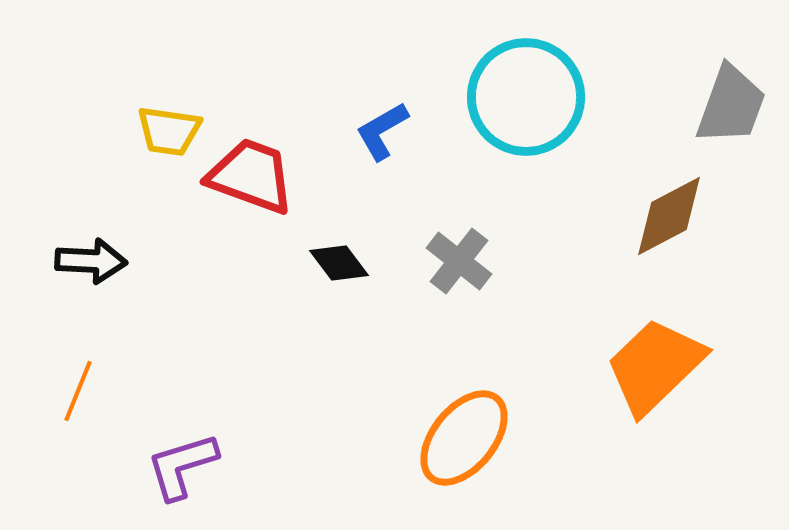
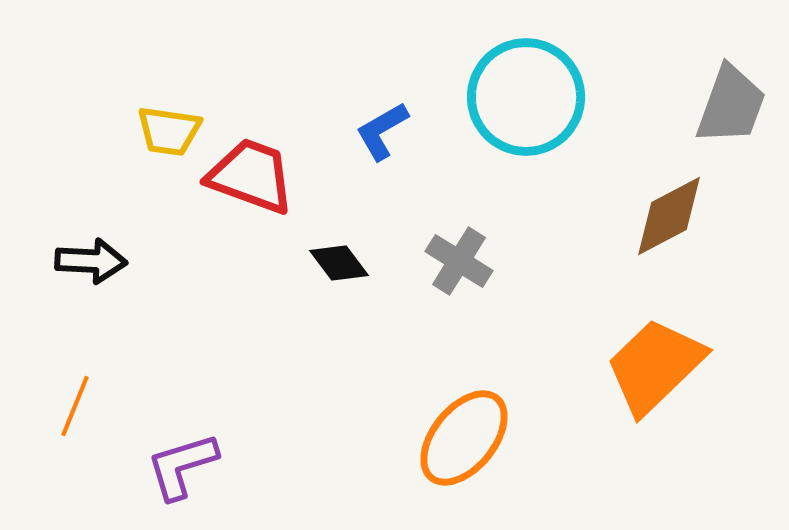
gray cross: rotated 6 degrees counterclockwise
orange line: moved 3 px left, 15 px down
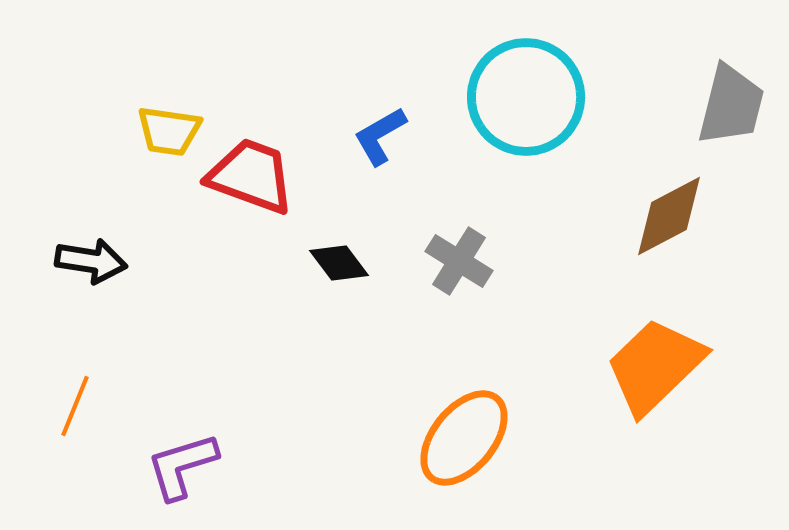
gray trapezoid: rotated 6 degrees counterclockwise
blue L-shape: moved 2 px left, 5 px down
black arrow: rotated 6 degrees clockwise
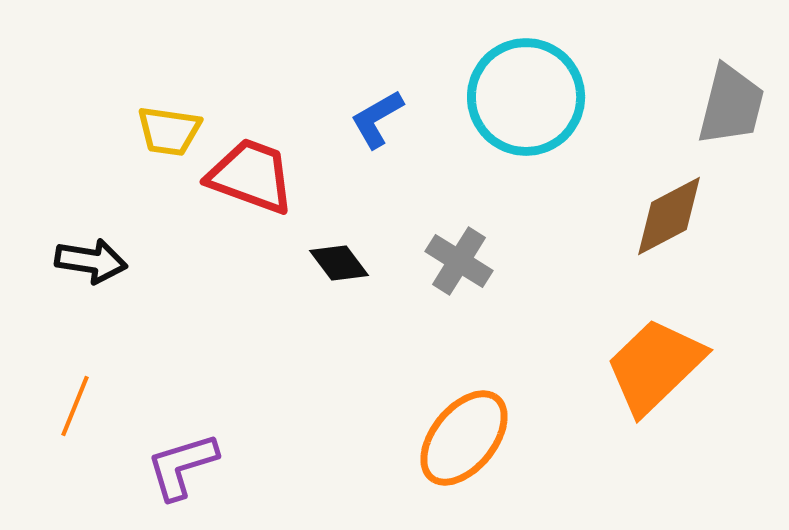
blue L-shape: moved 3 px left, 17 px up
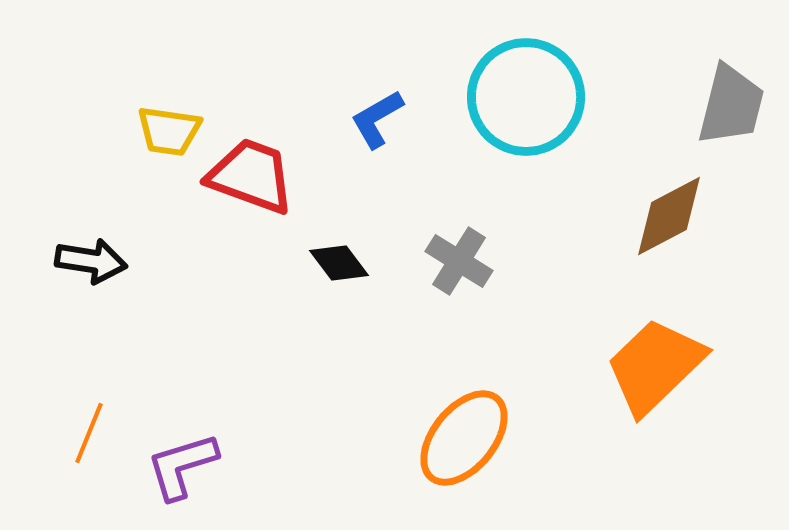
orange line: moved 14 px right, 27 px down
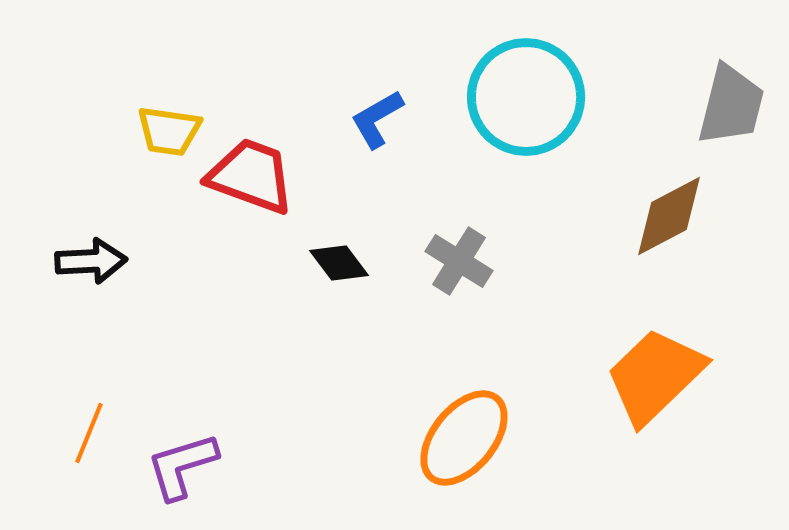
black arrow: rotated 12 degrees counterclockwise
orange trapezoid: moved 10 px down
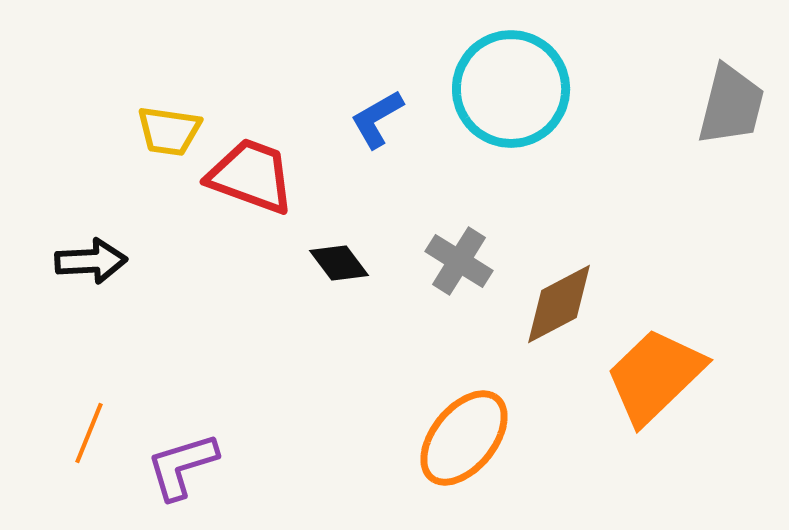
cyan circle: moved 15 px left, 8 px up
brown diamond: moved 110 px left, 88 px down
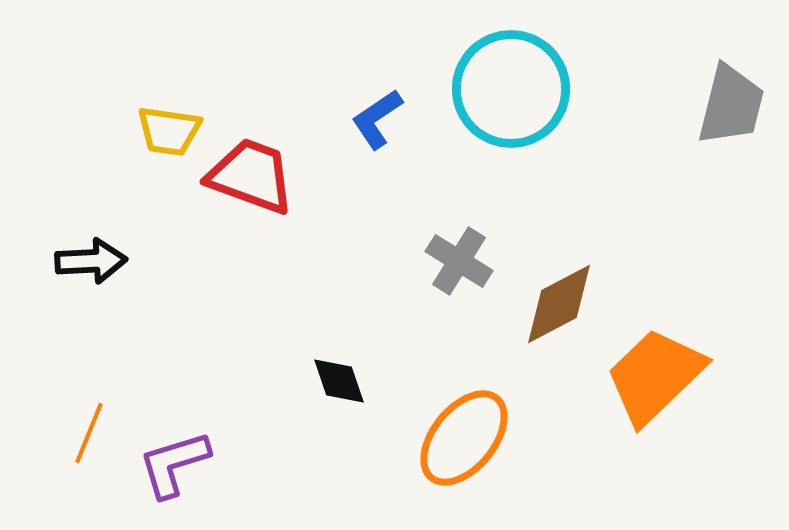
blue L-shape: rotated 4 degrees counterclockwise
black diamond: moved 118 px down; rotated 18 degrees clockwise
purple L-shape: moved 8 px left, 2 px up
